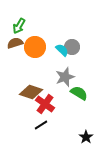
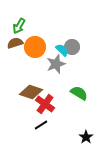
gray star: moved 9 px left, 13 px up
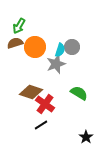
cyan semicircle: moved 2 px left; rotated 64 degrees clockwise
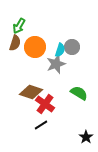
brown semicircle: rotated 126 degrees clockwise
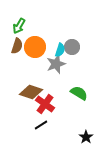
brown semicircle: moved 2 px right, 3 px down
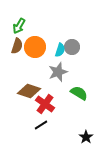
gray star: moved 2 px right, 8 px down
brown diamond: moved 2 px left, 1 px up
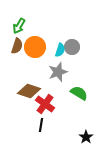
black line: rotated 48 degrees counterclockwise
